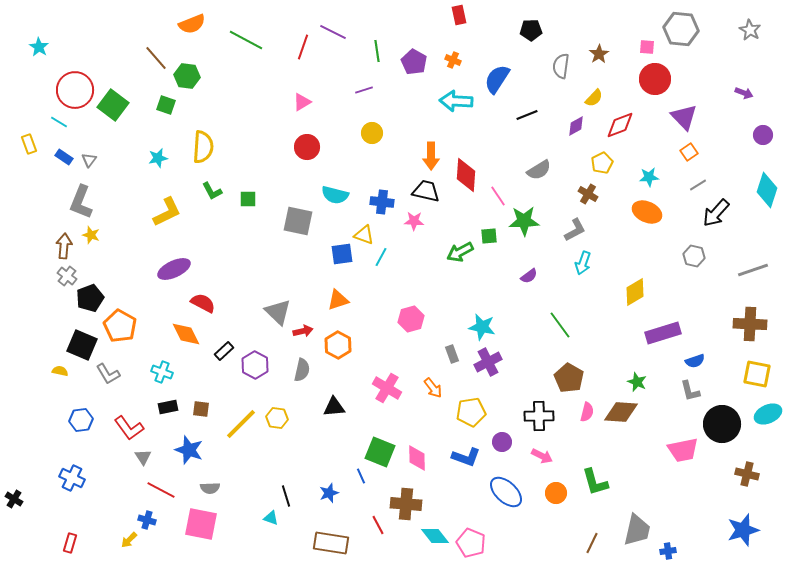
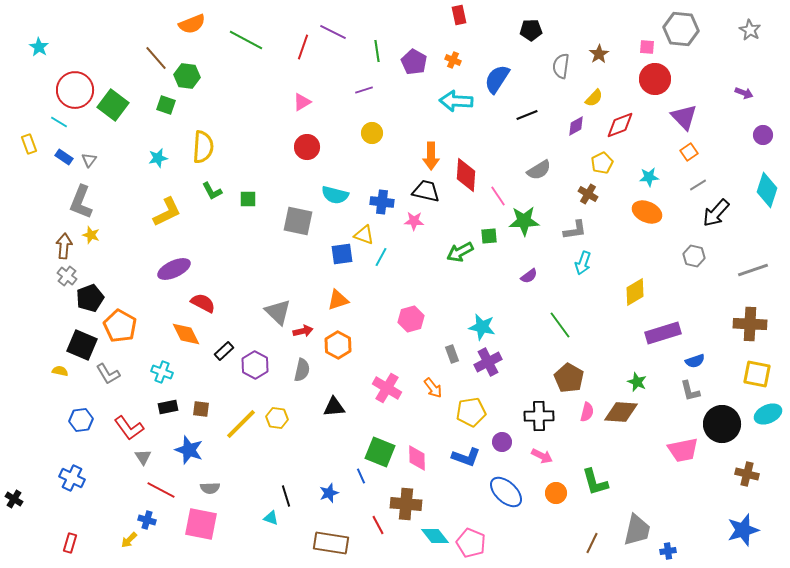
gray L-shape at (575, 230): rotated 20 degrees clockwise
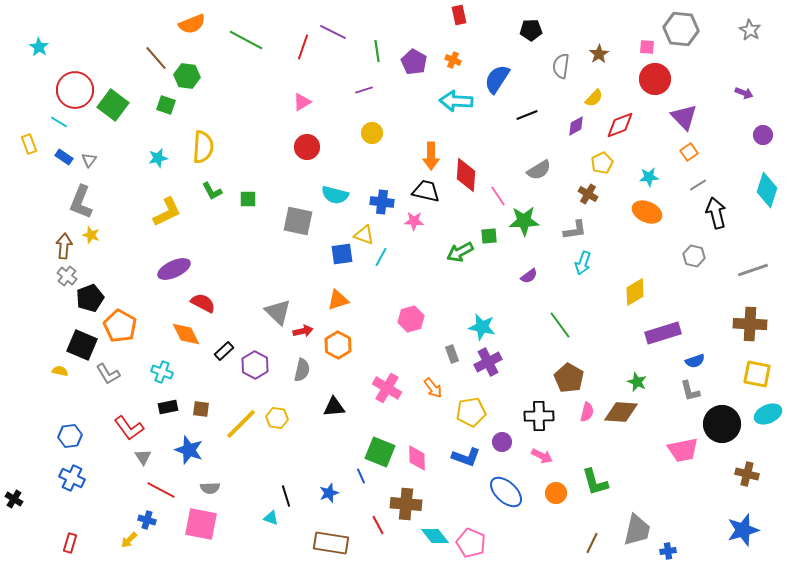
black arrow at (716, 213): rotated 124 degrees clockwise
blue hexagon at (81, 420): moved 11 px left, 16 px down
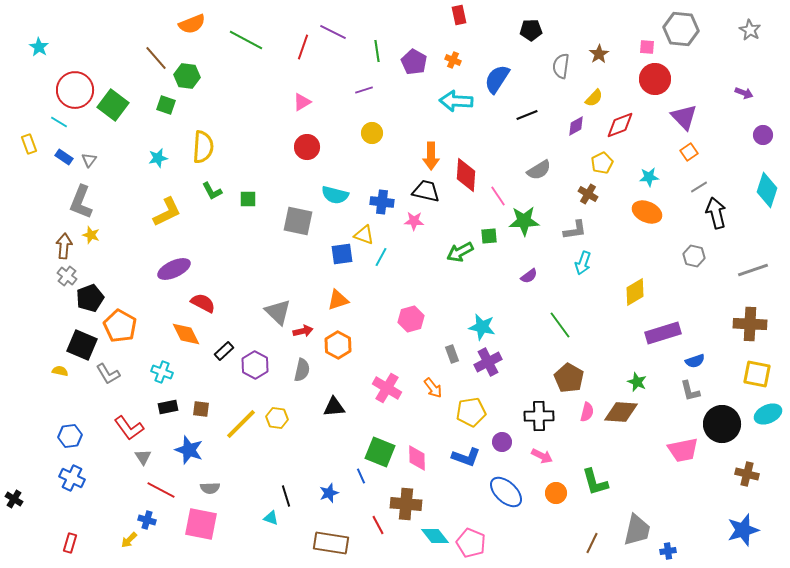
gray line at (698, 185): moved 1 px right, 2 px down
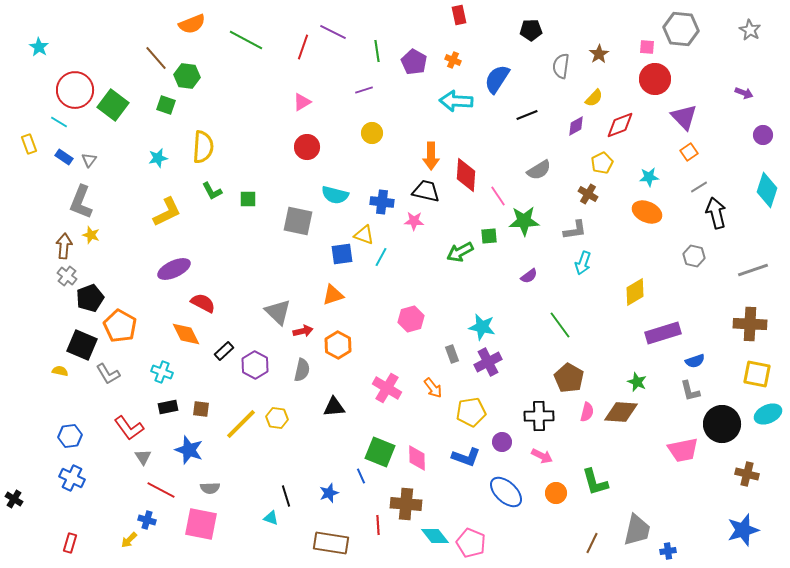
orange triangle at (338, 300): moved 5 px left, 5 px up
red line at (378, 525): rotated 24 degrees clockwise
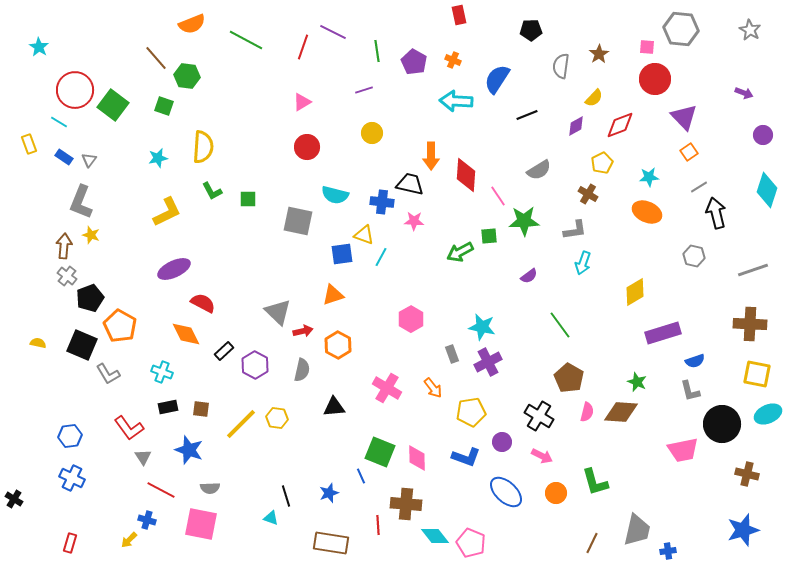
green square at (166, 105): moved 2 px left, 1 px down
black trapezoid at (426, 191): moved 16 px left, 7 px up
pink hexagon at (411, 319): rotated 15 degrees counterclockwise
yellow semicircle at (60, 371): moved 22 px left, 28 px up
black cross at (539, 416): rotated 32 degrees clockwise
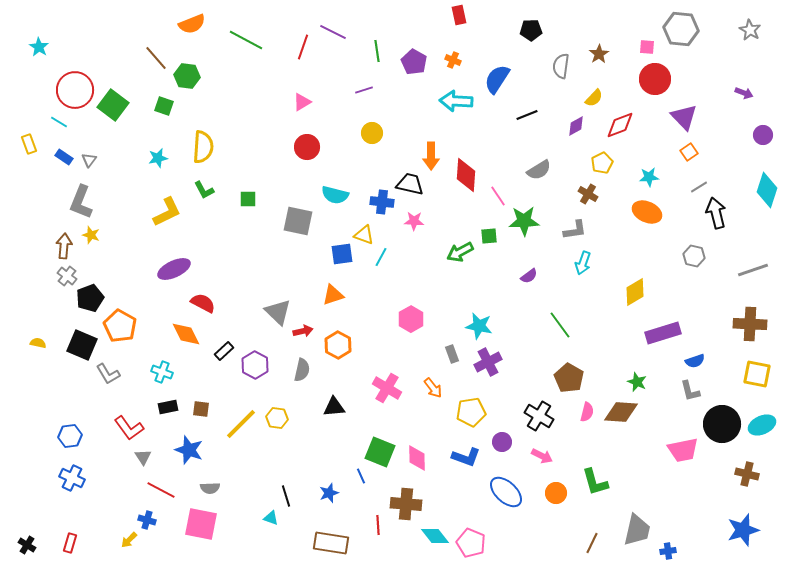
green L-shape at (212, 191): moved 8 px left, 1 px up
cyan star at (482, 327): moved 3 px left, 1 px up
cyan ellipse at (768, 414): moved 6 px left, 11 px down
black cross at (14, 499): moved 13 px right, 46 px down
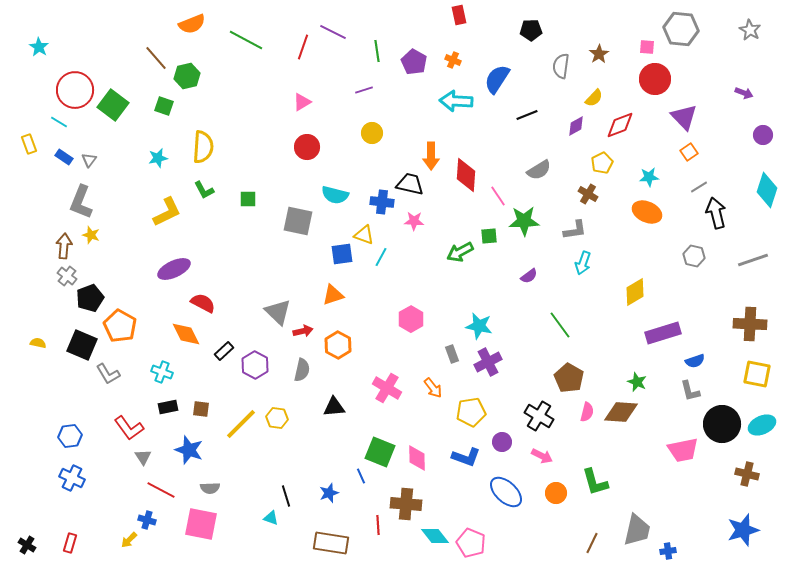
green hexagon at (187, 76): rotated 20 degrees counterclockwise
gray line at (753, 270): moved 10 px up
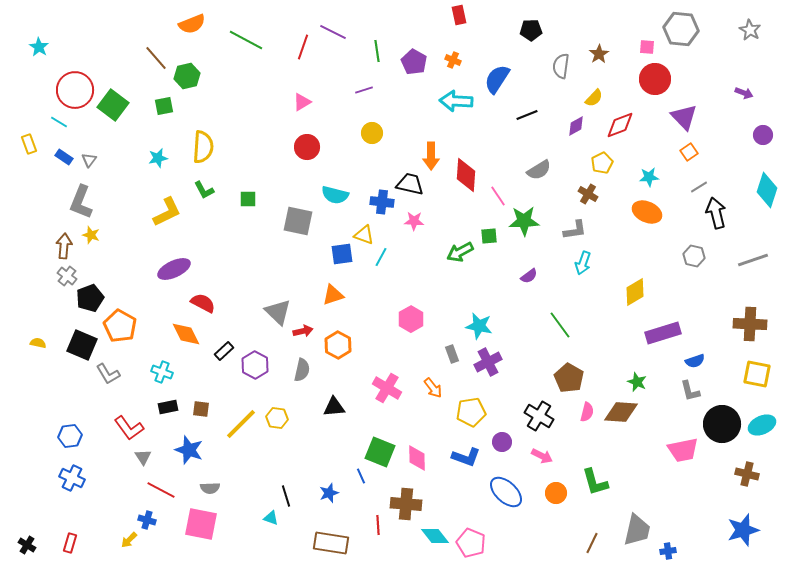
green square at (164, 106): rotated 30 degrees counterclockwise
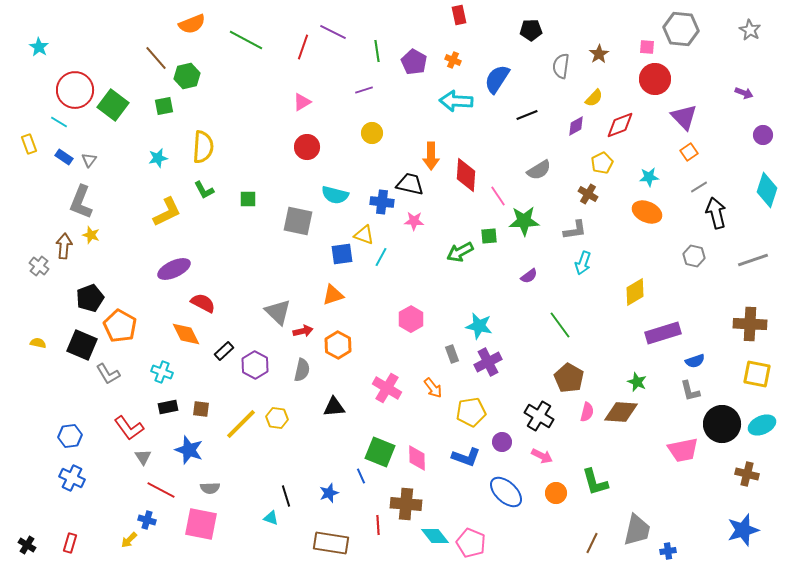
gray cross at (67, 276): moved 28 px left, 10 px up
